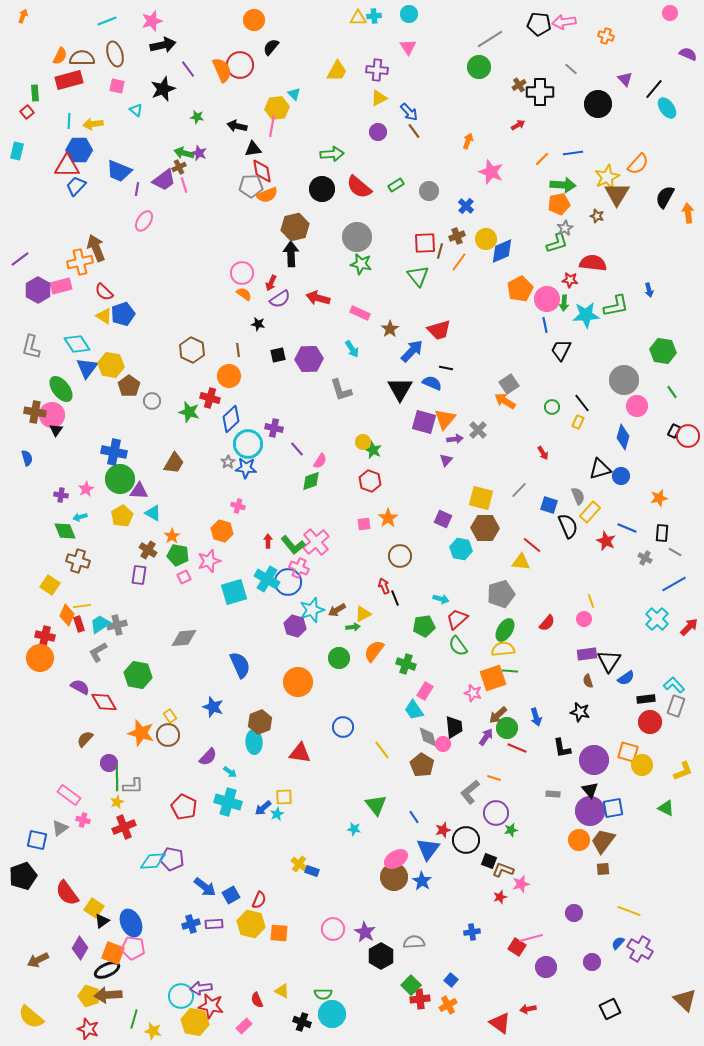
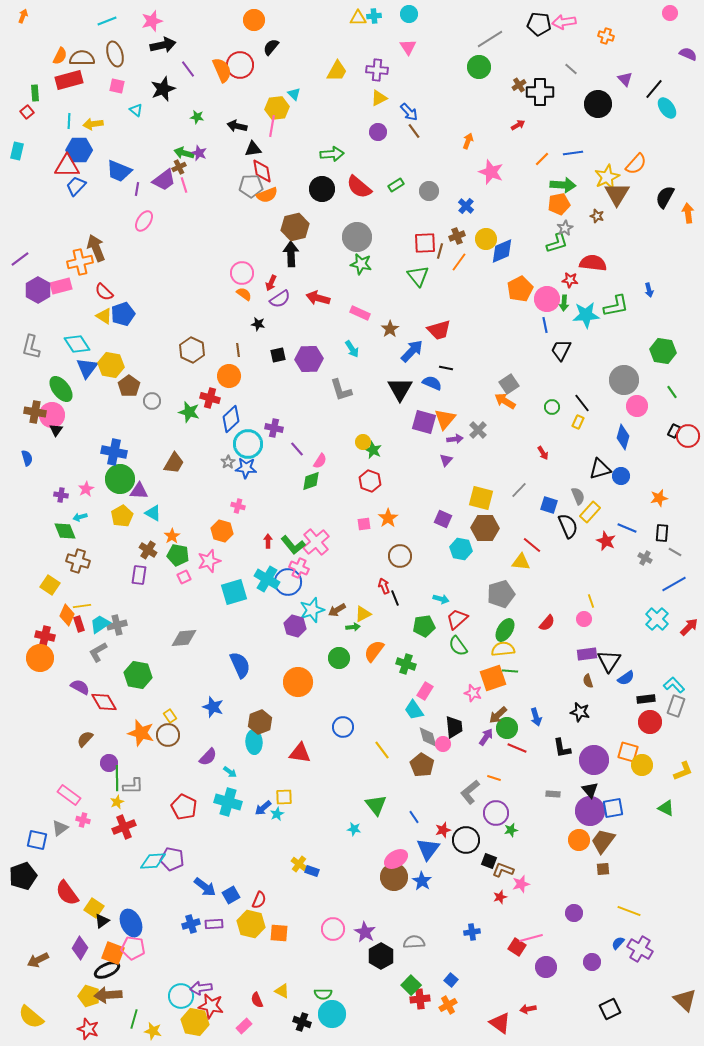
orange semicircle at (638, 164): moved 2 px left
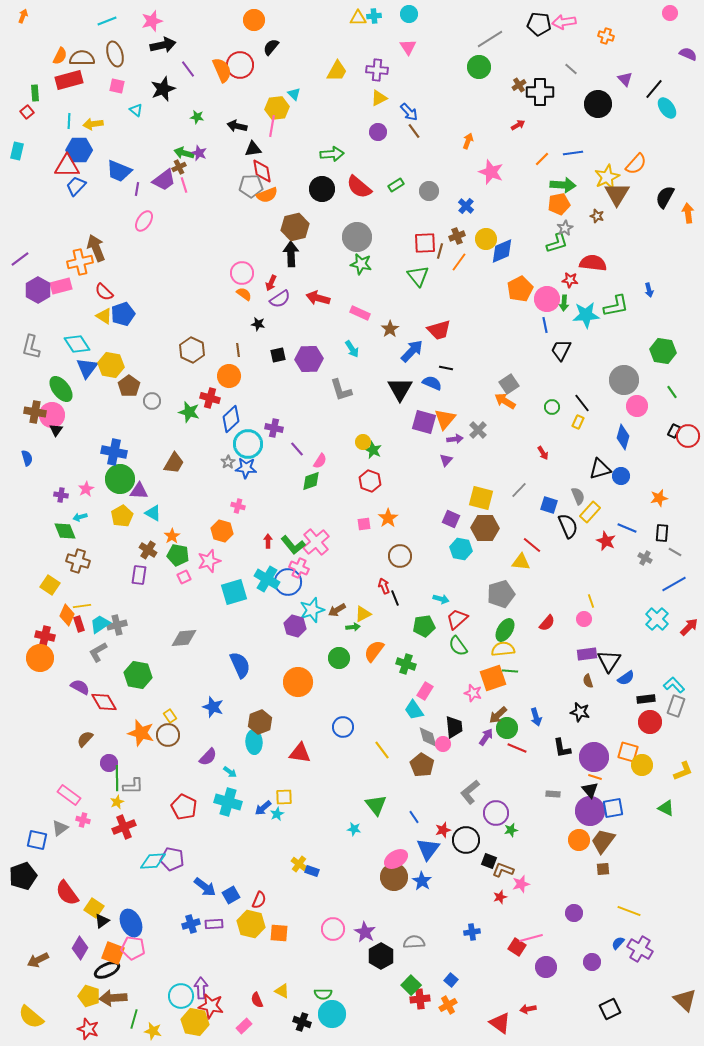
purple square at (443, 519): moved 8 px right
purple circle at (594, 760): moved 3 px up
orange line at (494, 778): moved 101 px right, 1 px up
purple arrow at (201, 988): rotated 95 degrees clockwise
brown arrow at (108, 995): moved 5 px right, 3 px down
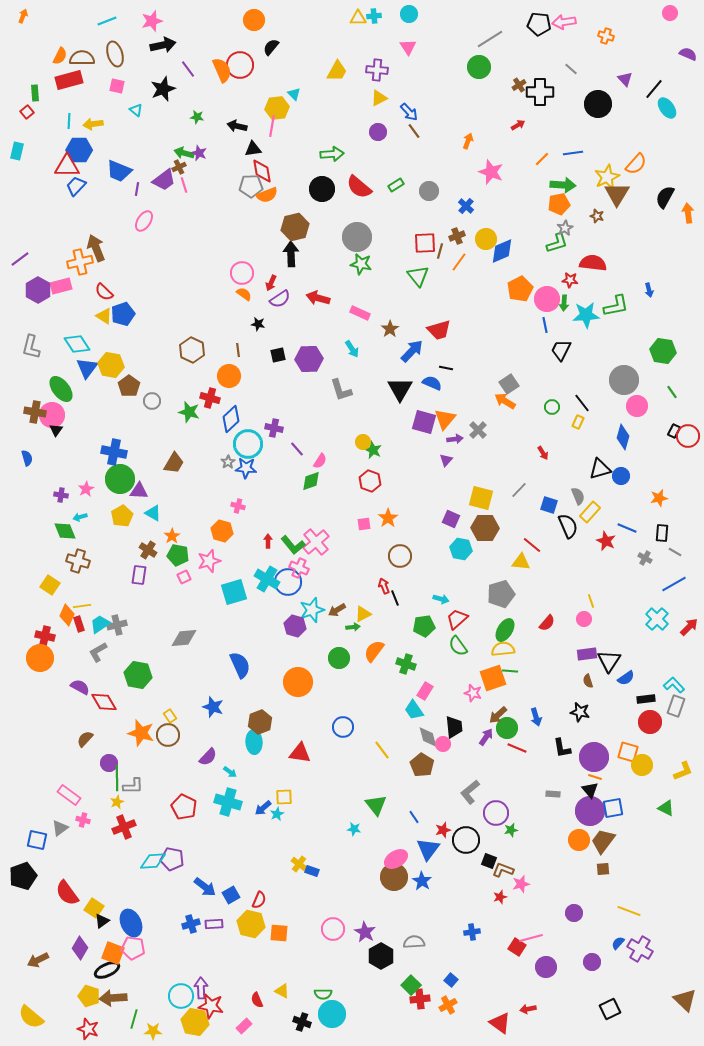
yellow star at (153, 1031): rotated 12 degrees counterclockwise
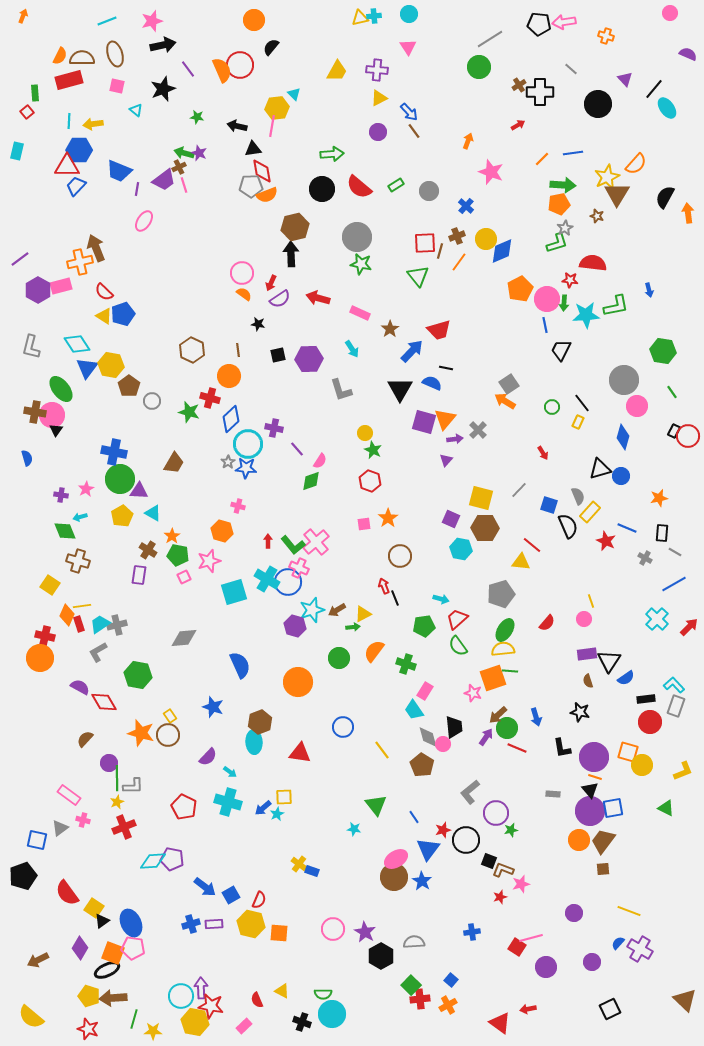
yellow triangle at (358, 18): moved 2 px right; rotated 12 degrees counterclockwise
yellow circle at (363, 442): moved 2 px right, 9 px up
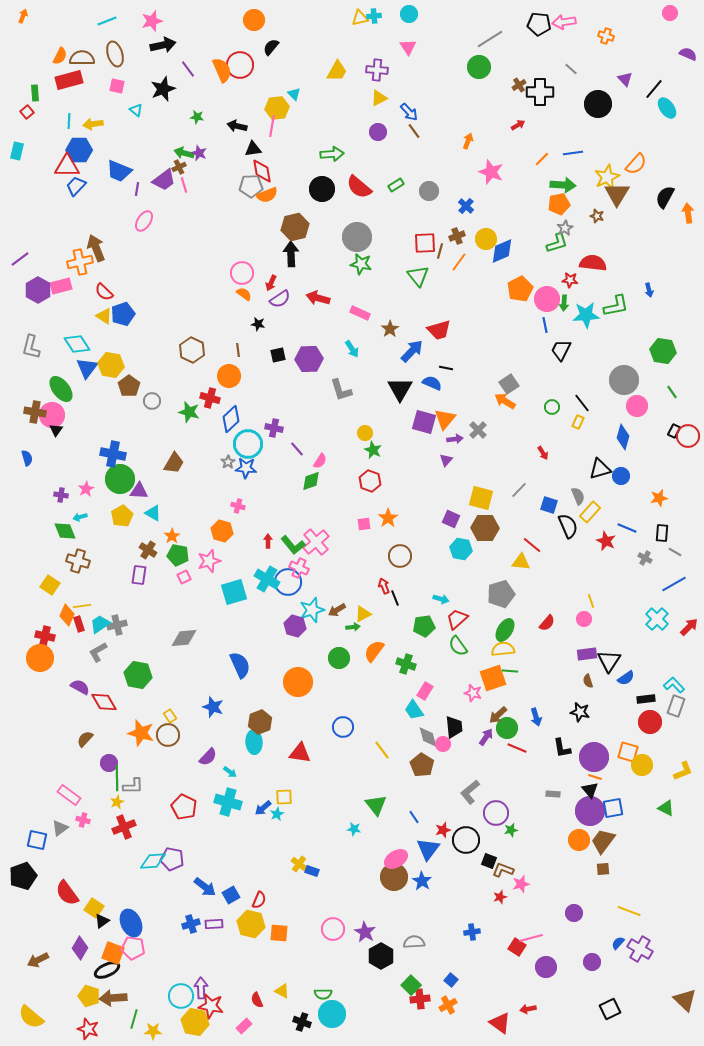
blue cross at (114, 452): moved 1 px left, 2 px down
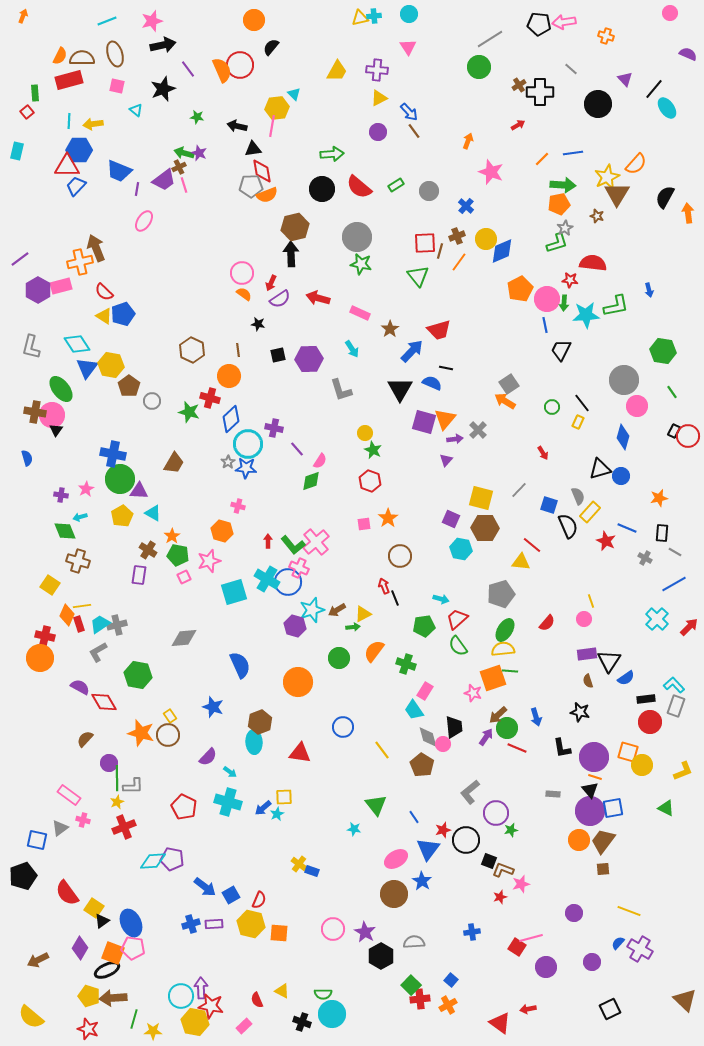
brown circle at (394, 877): moved 17 px down
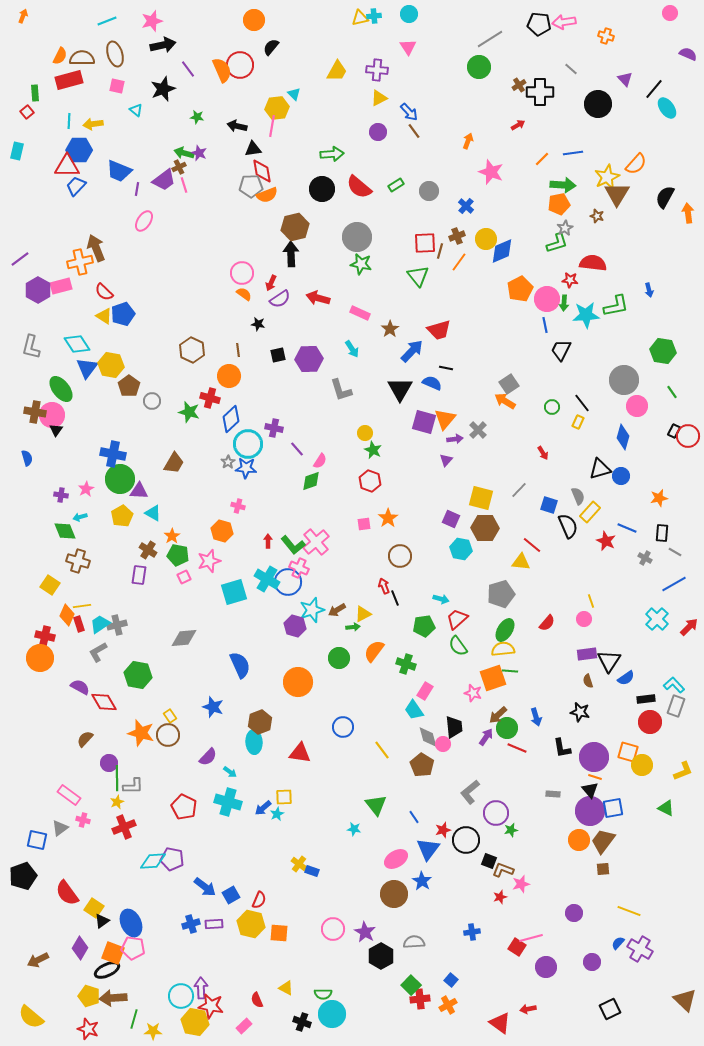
yellow triangle at (282, 991): moved 4 px right, 3 px up
